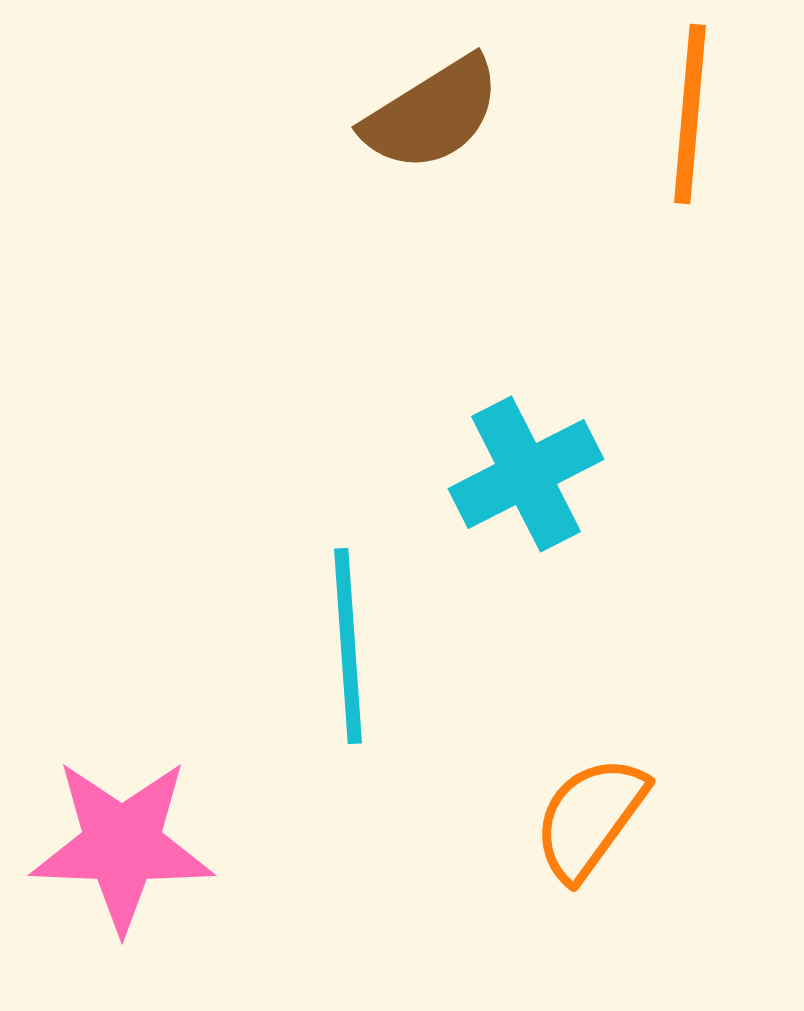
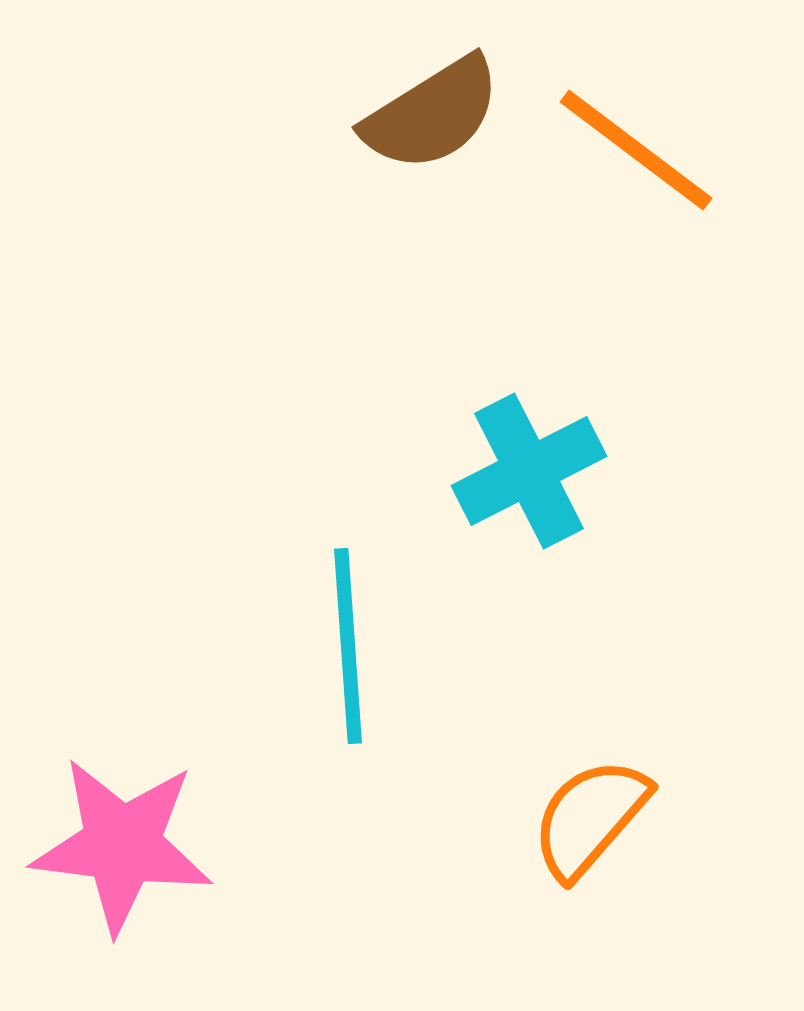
orange line: moved 54 px left, 36 px down; rotated 58 degrees counterclockwise
cyan cross: moved 3 px right, 3 px up
orange semicircle: rotated 5 degrees clockwise
pink star: rotated 5 degrees clockwise
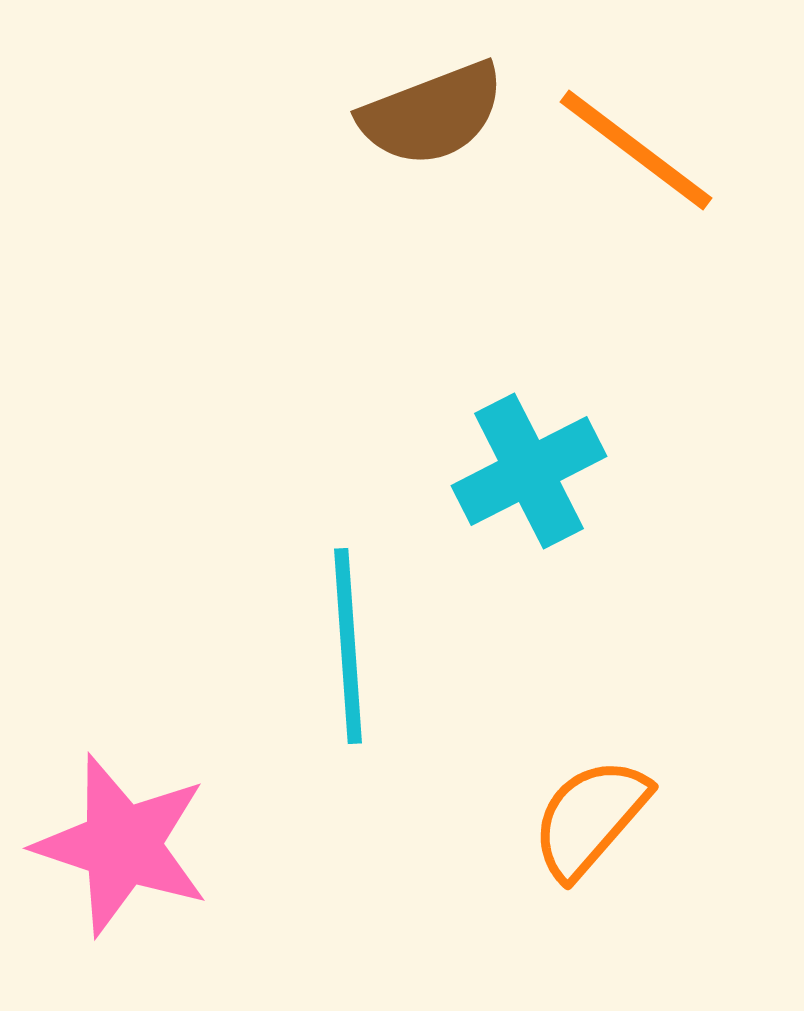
brown semicircle: rotated 11 degrees clockwise
pink star: rotated 11 degrees clockwise
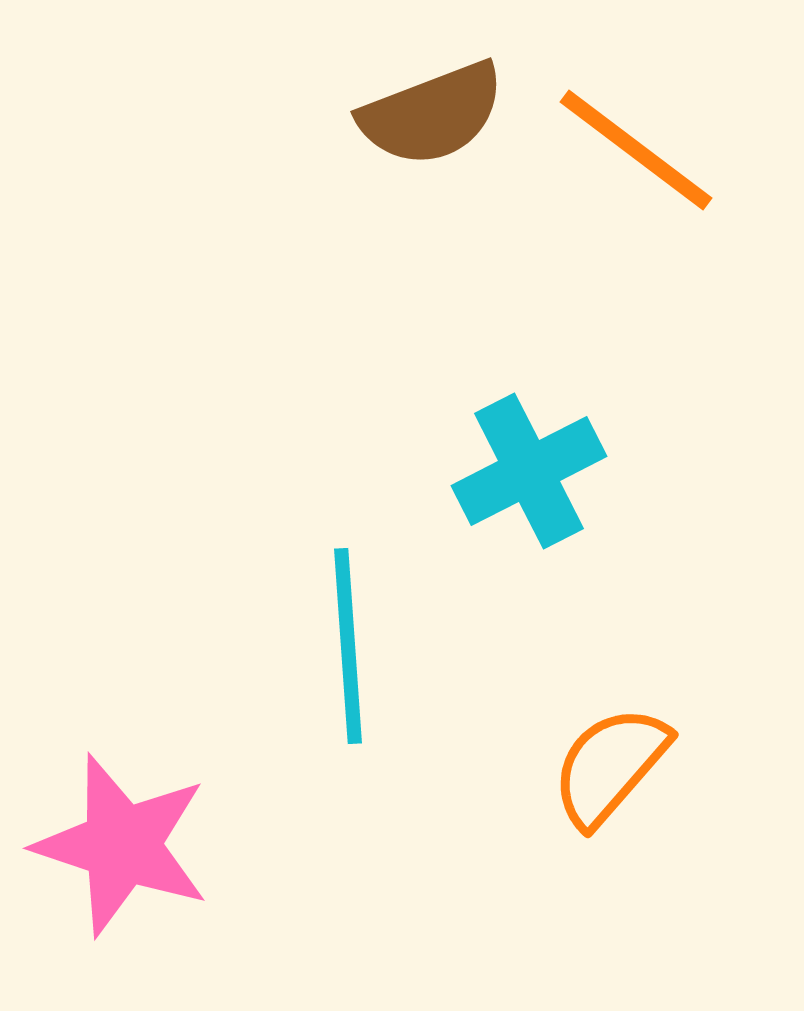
orange semicircle: moved 20 px right, 52 px up
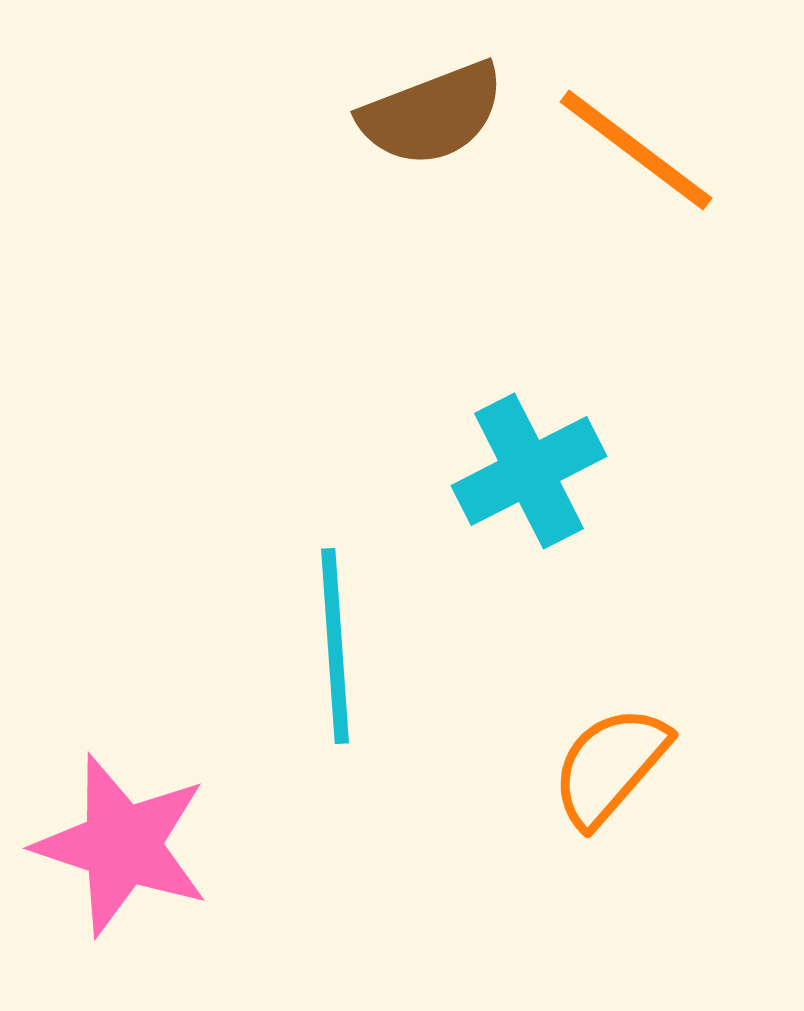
cyan line: moved 13 px left
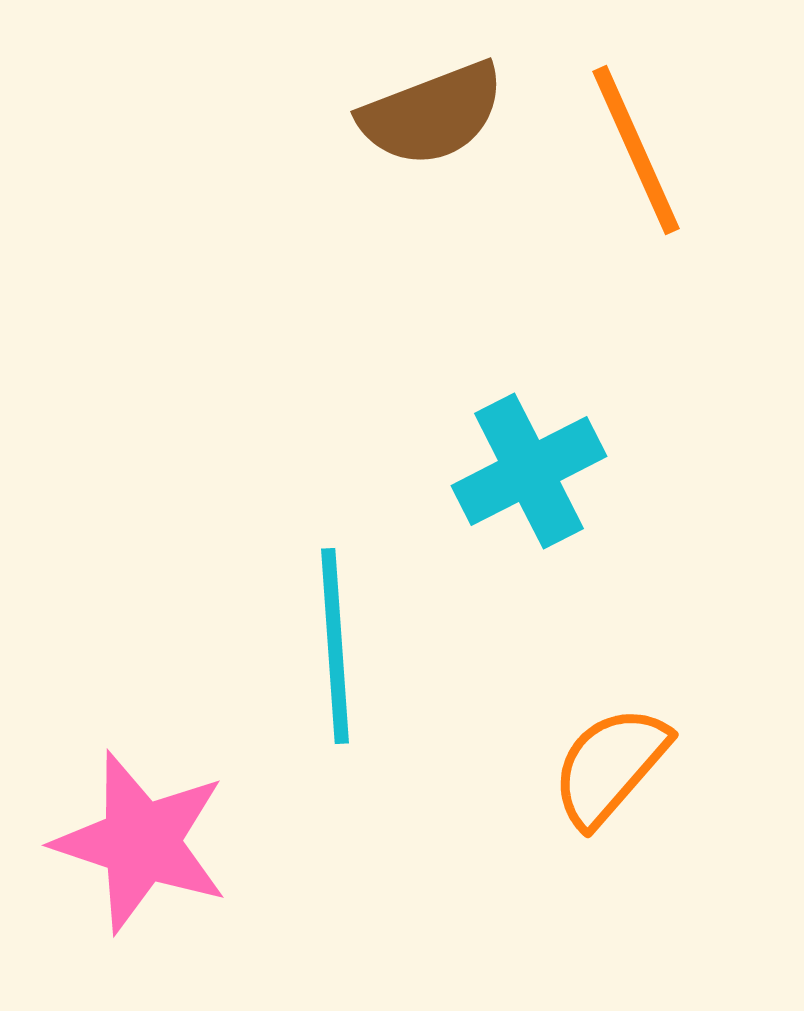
orange line: rotated 29 degrees clockwise
pink star: moved 19 px right, 3 px up
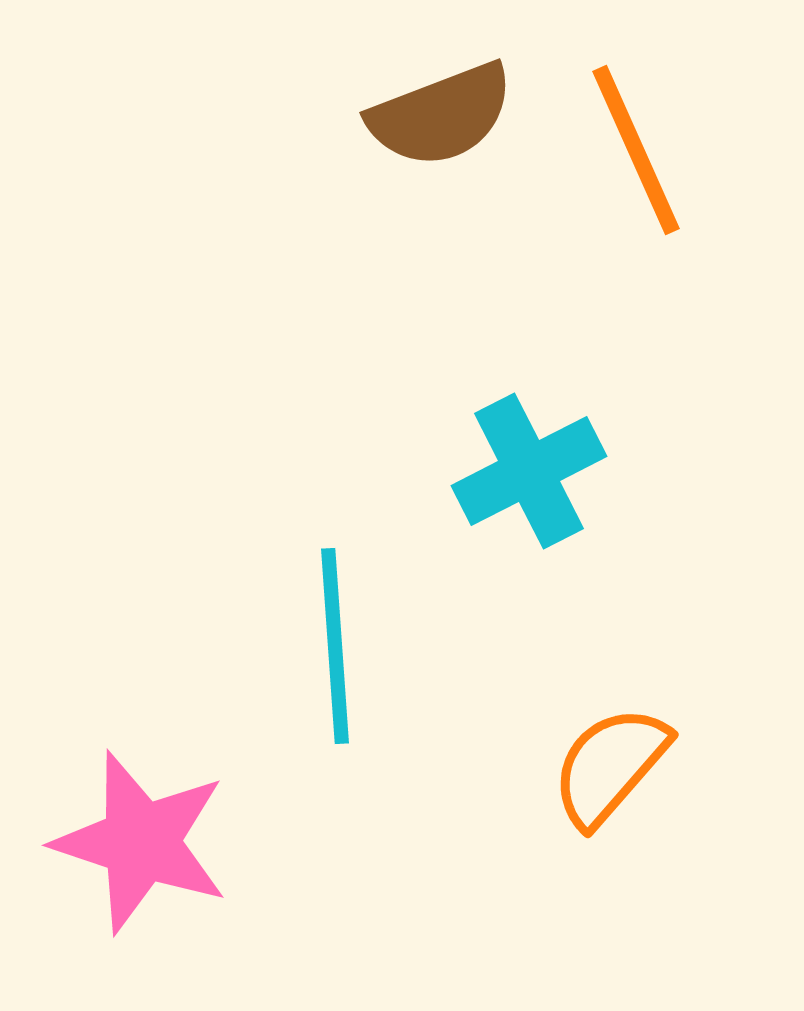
brown semicircle: moved 9 px right, 1 px down
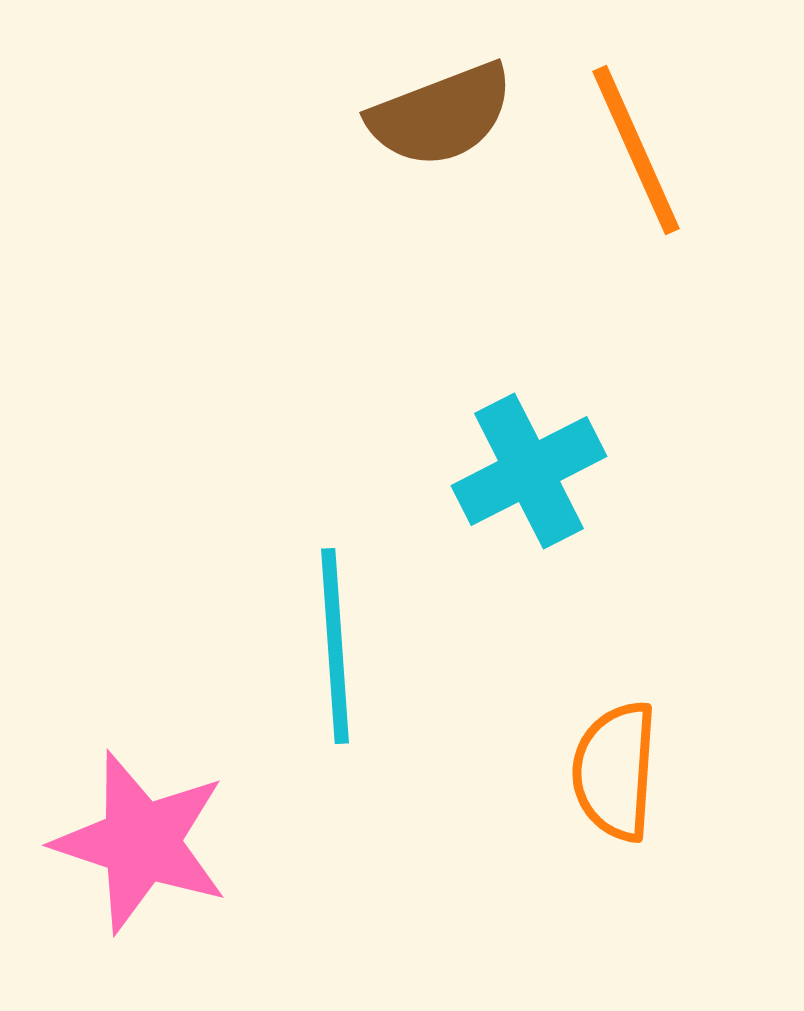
orange semicircle: moved 5 px right, 5 px down; rotated 37 degrees counterclockwise
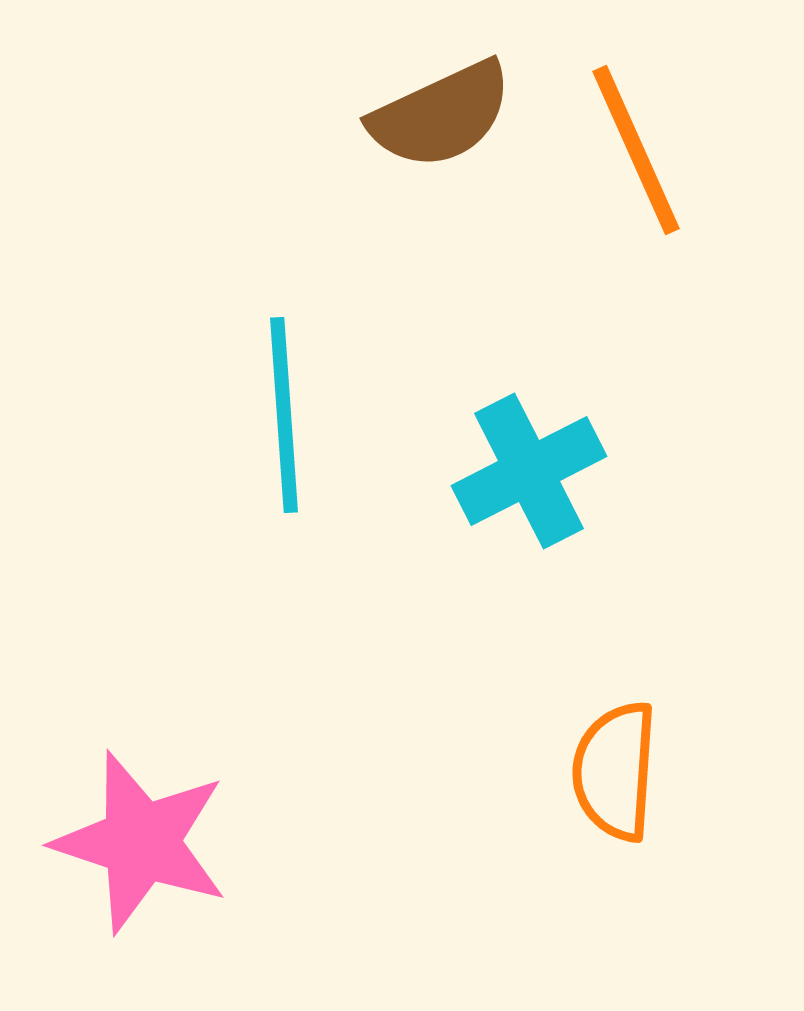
brown semicircle: rotated 4 degrees counterclockwise
cyan line: moved 51 px left, 231 px up
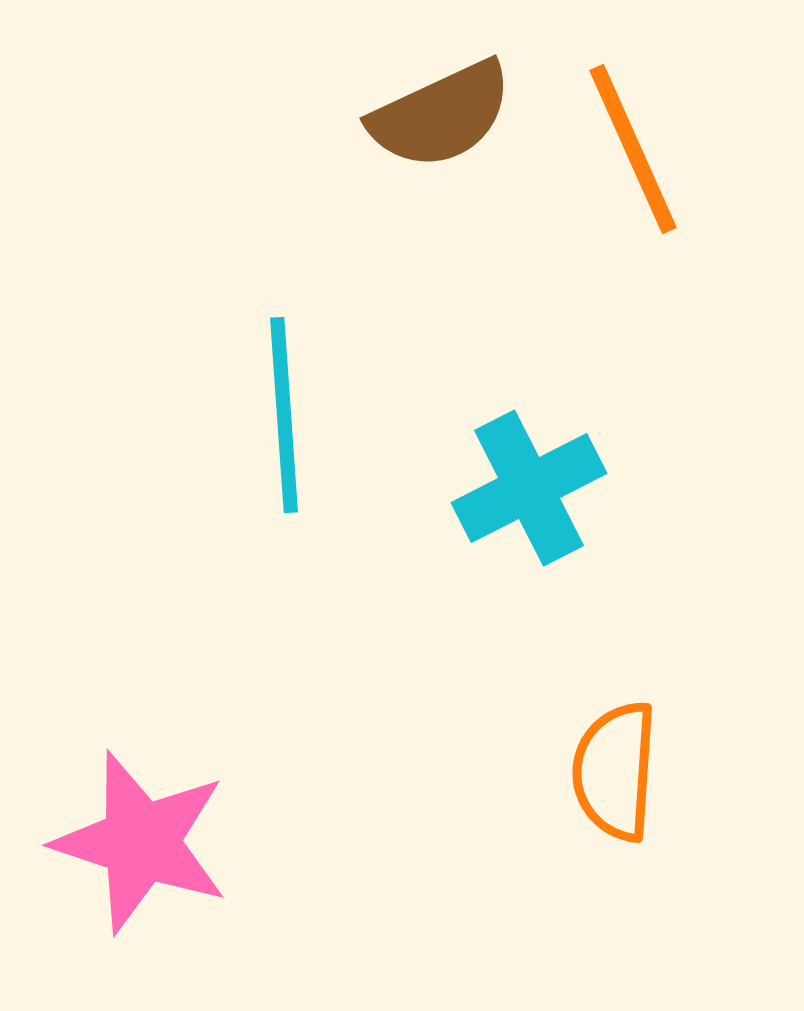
orange line: moved 3 px left, 1 px up
cyan cross: moved 17 px down
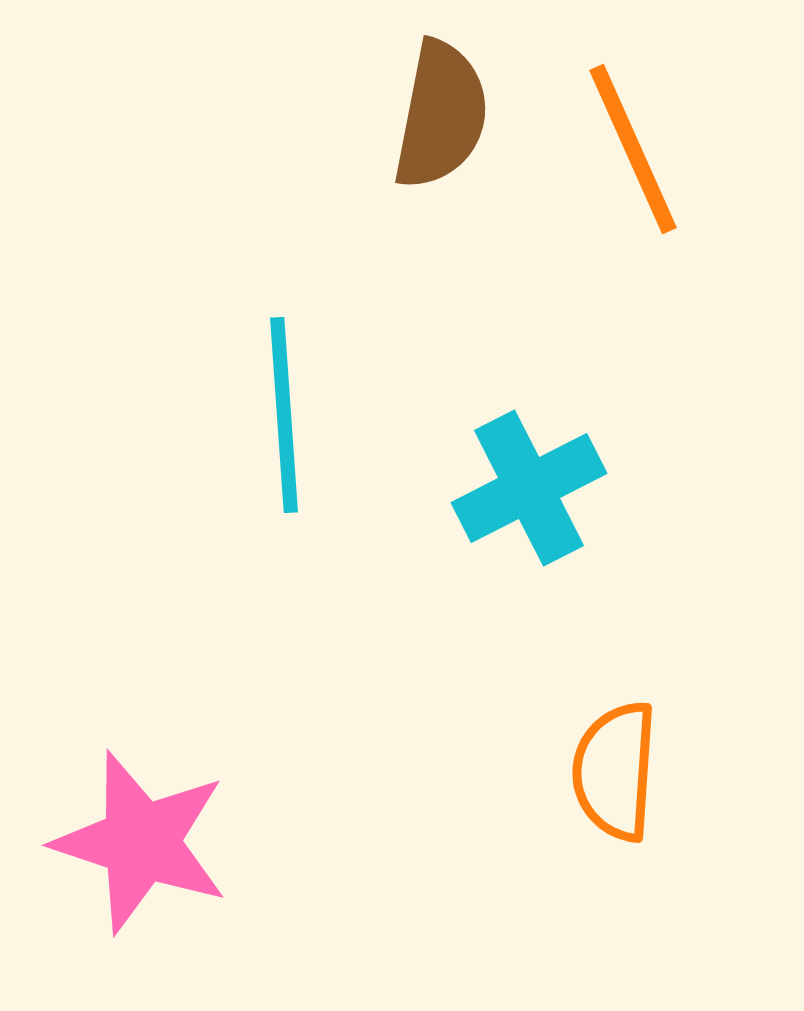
brown semicircle: rotated 54 degrees counterclockwise
